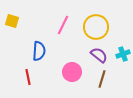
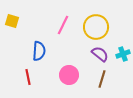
purple semicircle: moved 1 px right, 1 px up
pink circle: moved 3 px left, 3 px down
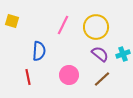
brown line: rotated 30 degrees clockwise
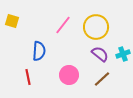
pink line: rotated 12 degrees clockwise
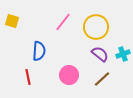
pink line: moved 3 px up
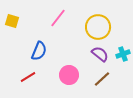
pink line: moved 5 px left, 4 px up
yellow circle: moved 2 px right
blue semicircle: rotated 18 degrees clockwise
red line: rotated 70 degrees clockwise
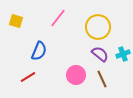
yellow square: moved 4 px right
pink circle: moved 7 px right
brown line: rotated 72 degrees counterclockwise
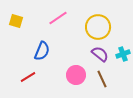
pink line: rotated 18 degrees clockwise
blue semicircle: moved 3 px right
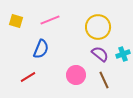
pink line: moved 8 px left, 2 px down; rotated 12 degrees clockwise
blue semicircle: moved 1 px left, 2 px up
brown line: moved 2 px right, 1 px down
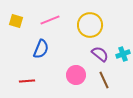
yellow circle: moved 8 px left, 2 px up
red line: moved 1 px left, 4 px down; rotated 28 degrees clockwise
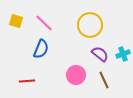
pink line: moved 6 px left, 3 px down; rotated 66 degrees clockwise
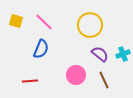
pink line: moved 1 px up
red line: moved 3 px right
